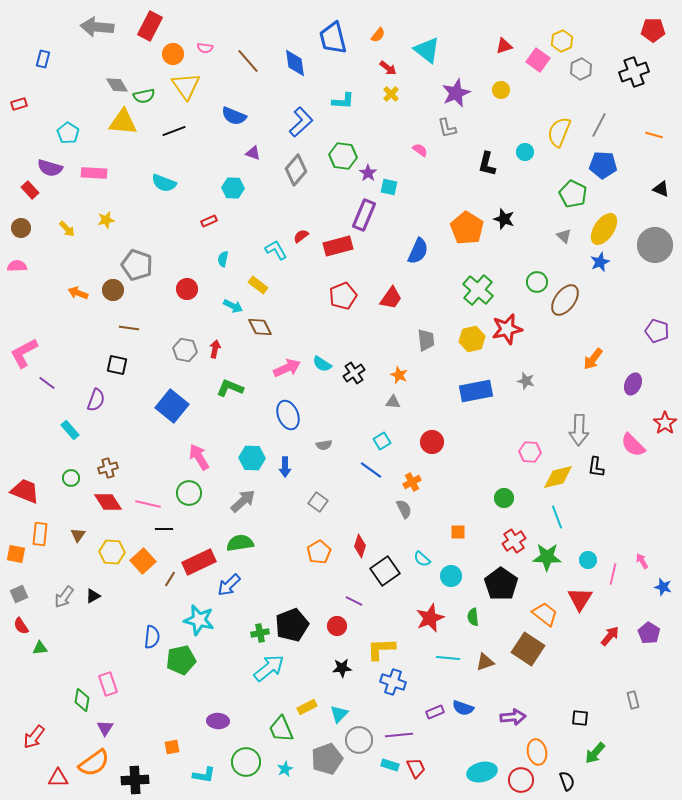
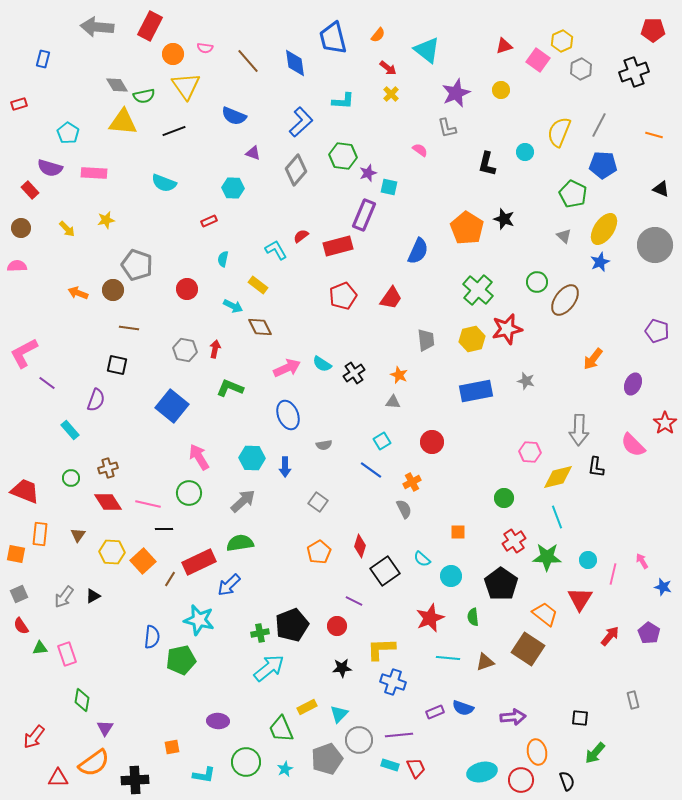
purple star at (368, 173): rotated 18 degrees clockwise
pink rectangle at (108, 684): moved 41 px left, 30 px up
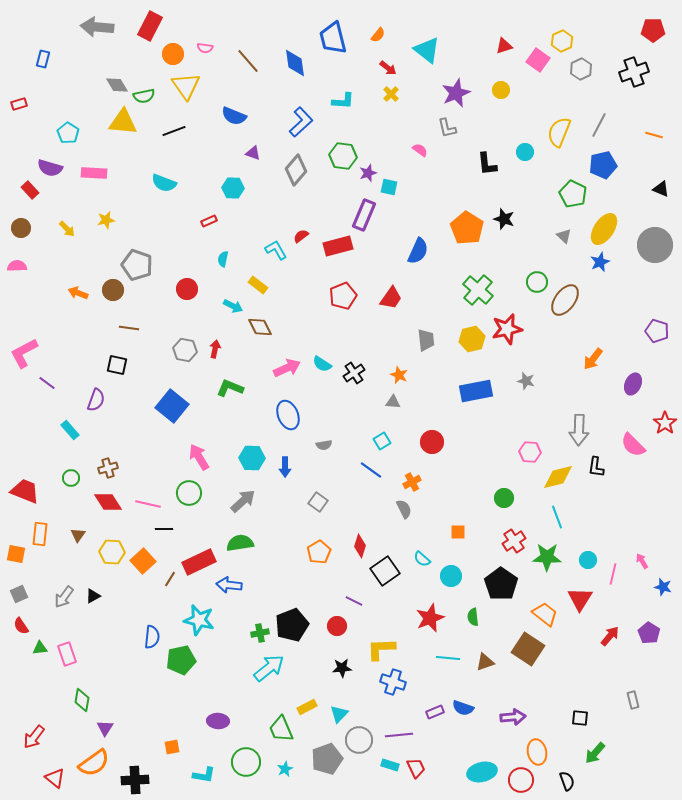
black L-shape at (487, 164): rotated 20 degrees counterclockwise
blue pentagon at (603, 165): rotated 16 degrees counterclockwise
blue arrow at (229, 585): rotated 50 degrees clockwise
red triangle at (58, 778): moved 3 px left; rotated 40 degrees clockwise
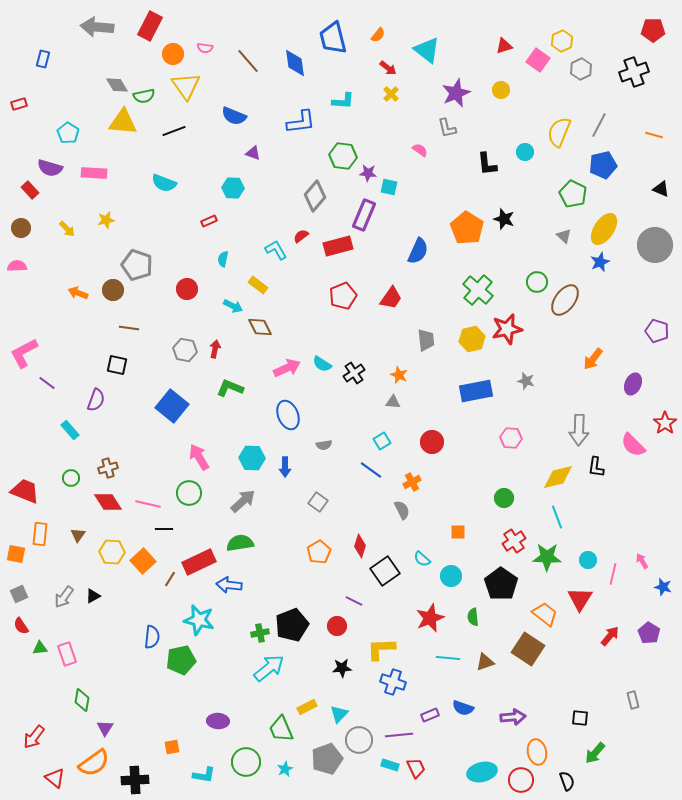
blue L-shape at (301, 122): rotated 36 degrees clockwise
gray diamond at (296, 170): moved 19 px right, 26 px down
purple star at (368, 173): rotated 24 degrees clockwise
pink hexagon at (530, 452): moved 19 px left, 14 px up
gray semicircle at (404, 509): moved 2 px left, 1 px down
purple rectangle at (435, 712): moved 5 px left, 3 px down
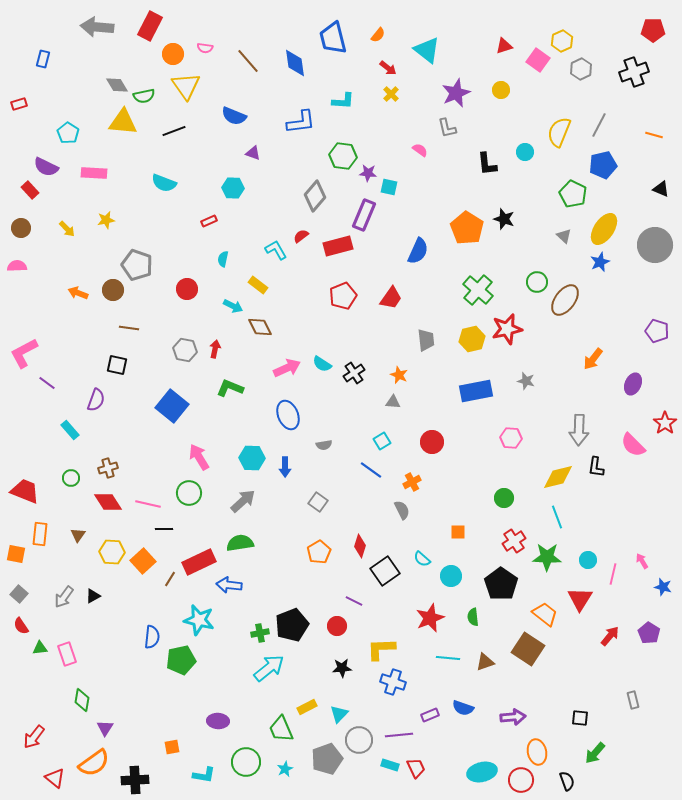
purple semicircle at (50, 168): moved 4 px left, 1 px up; rotated 10 degrees clockwise
gray square at (19, 594): rotated 24 degrees counterclockwise
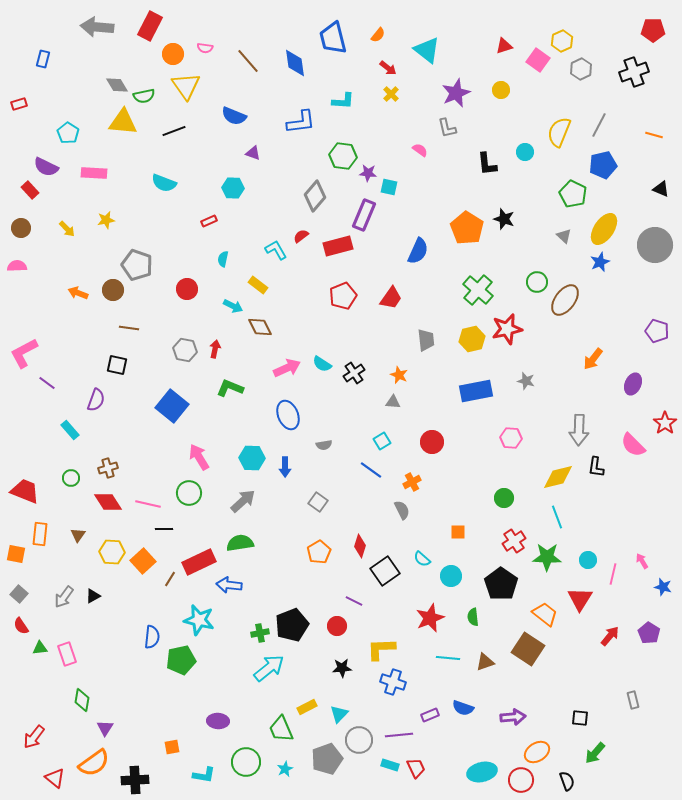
orange ellipse at (537, 752): rotated 70 degrees clockwise
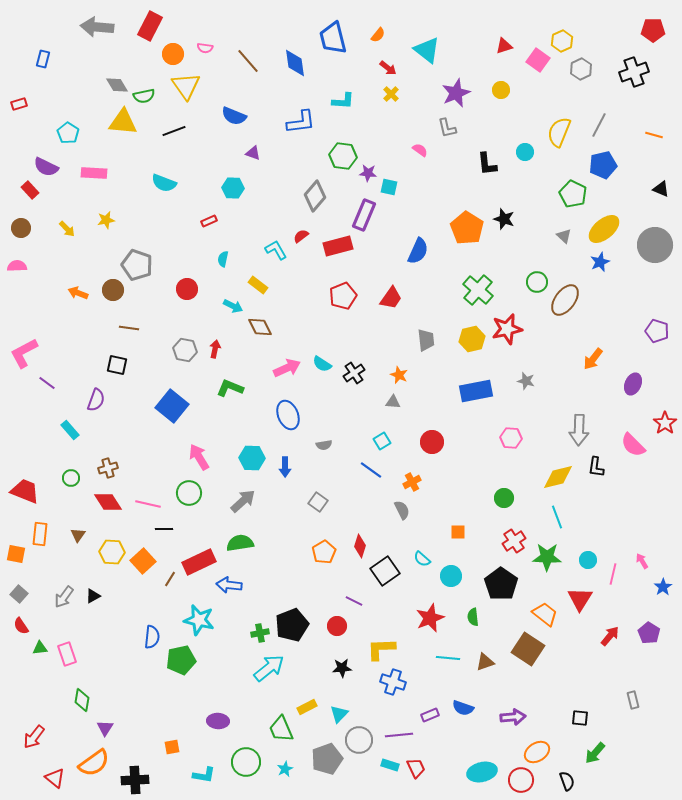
yellow ellipse at (604, 229): rotated 16 degrees clockwise
orange pentagon at (319, 552): moved 5 px right
blue star at (663, 587): rotated 24 degrees clockwise
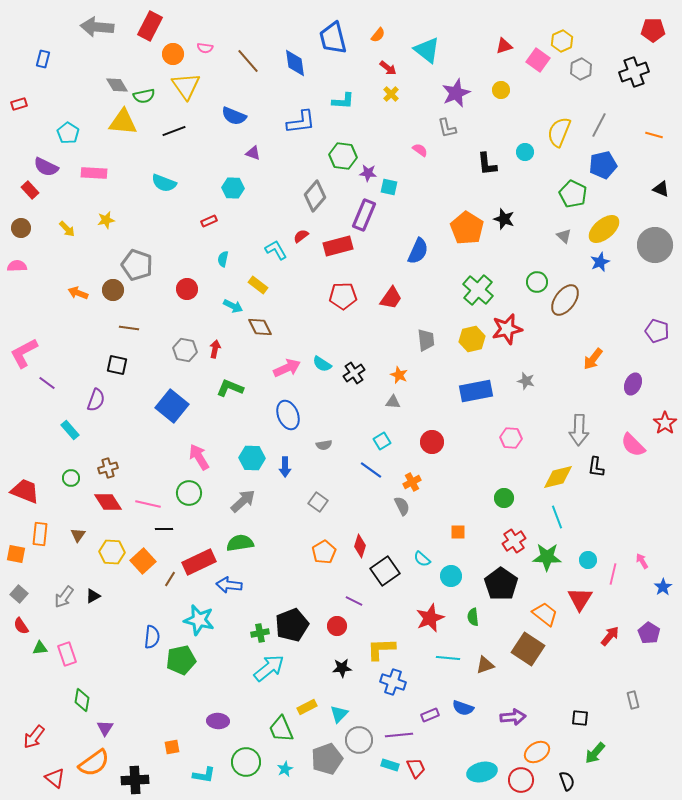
red pentagon at (343, 296): rotated 20 degrees clockwise
gray semicircle at (402, 510): moved 4 px up
brown triangle at (485, 662): moved 3 px down
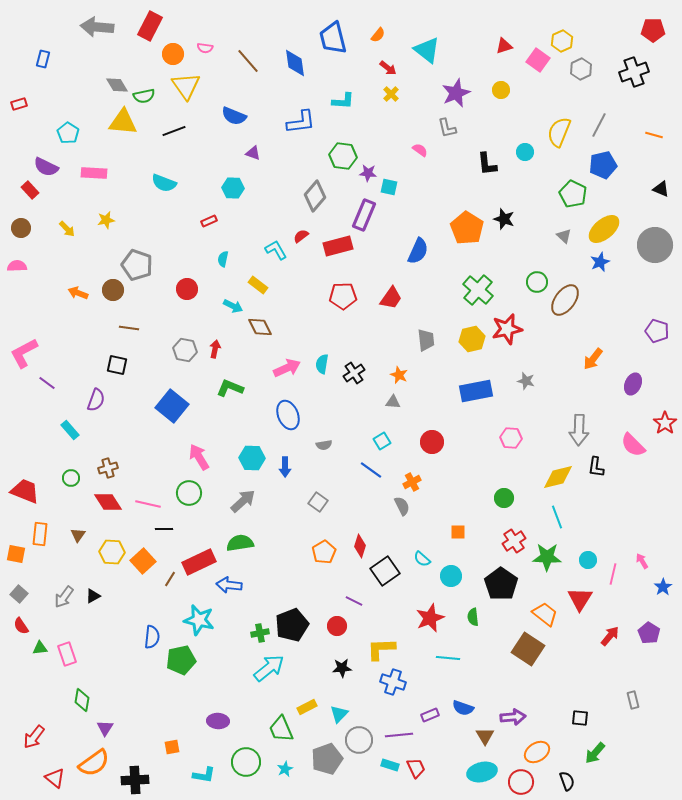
cyan semicircle at (322, 364): rotated 66 degrees clockwise
brown triangle at (485, 665): moved 71 px down; rotated 42 degrees counterclockwise
red circle at (521, 780): moved 2 px down
